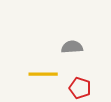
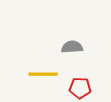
red pentagon: rotated 15 degrees counterclockwise
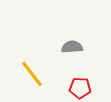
yellow line: moved 11 px left; rotated 52 degrees clockwise
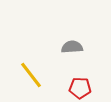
yellow line: moved 1 px left, 1 px down
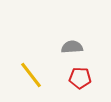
red pentagon: moved 10 px up
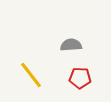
gray semicircle: moved 1 px left, 2 px up
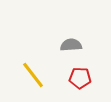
yellow line: moved 2 px right
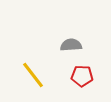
red pentagon: moved 2 px right, 2 px up
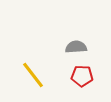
gray semicircle: moved 5 px right, 2 px down
